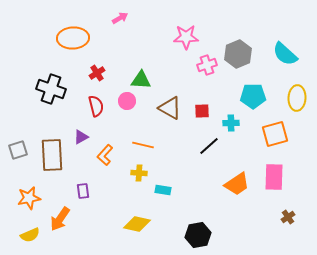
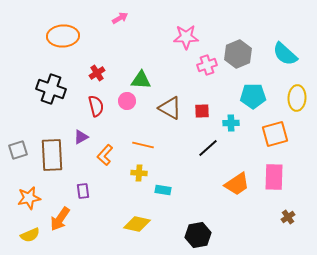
orange ellipse: moved 10 px left, 2 px up
black line: moved 1 px left, 2 px down
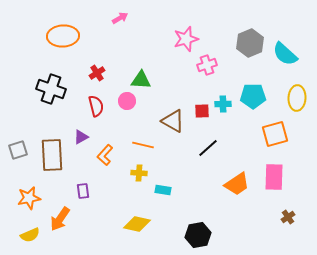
pink star: moved 2 px down; rotated 15 degrees counterclockwise
gray hexagon: moved 12 px right, 11 px up
brown triangle: moved 3 px right, 13 px down
cyan cross: moved 8 px left, 19 px up
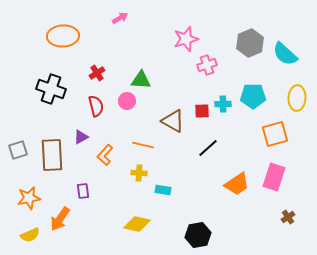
pink rectangle: rotated 16 degrees clockwise
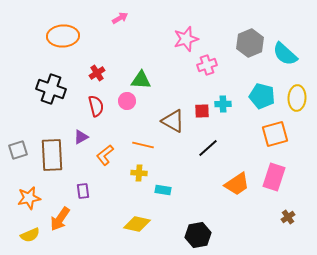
cyan pentagon: moved 9 px right; rotated 15 degrees clockwise
orange L-shape: rotated 10 degrees clockwise
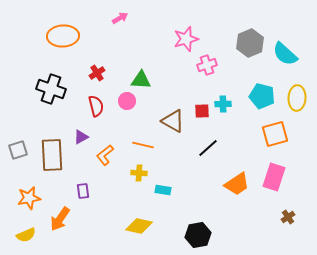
yellow diamond: moved 2 px right, 2 px down
yellow semicircle: moved 4 px left
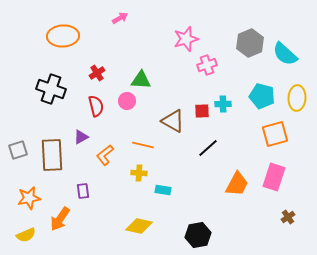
orange trapezoid: rotated 28 degrees counterclockwise
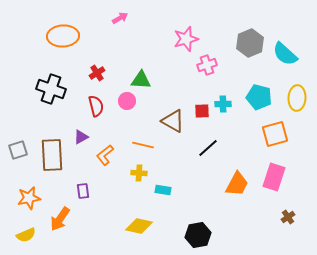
cyan pentagon: moved 3 px left, 1 px down
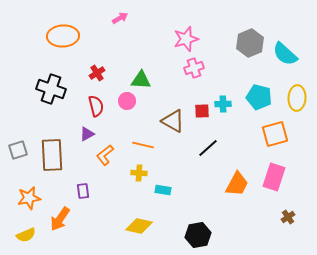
pink cross: moved 13 px left, 3 px down
purple triangle: moved 6 px right, 3 px up
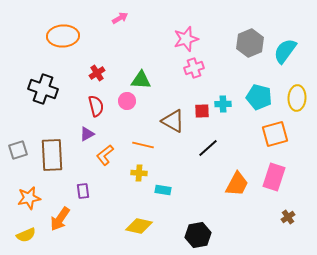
cyan semicircle: moved 3 px up; rotated 84 degrees clockwise
black cross: moved 8 px left
